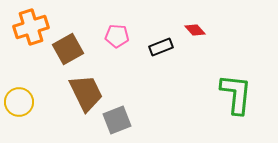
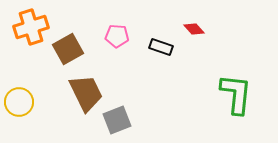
red diamond: moved 1 px left, 1 px up
black rectangle: rotated 40 degrees clockwise
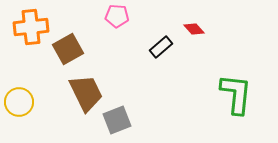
orange cross: rotated 12 degrees clockwise
pink pentagon: moved 20 px up
black rectangle: rotated 60 degrees counterclockwise
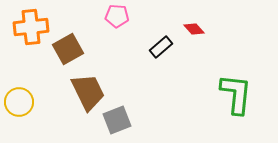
brown trapezoid: moved 2 px right, 1 px up
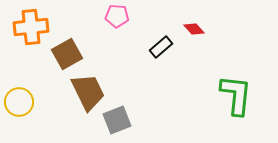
brown square: moved 1 px left, 5 px down
green L-shape: moved 1 px down
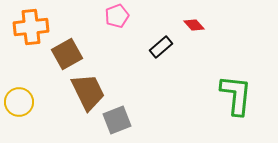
pink pentagon: rotated 25 degrees counterclockwise
red diamond: moved 4 px up
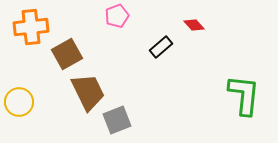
green L-shape: moved 8 px right
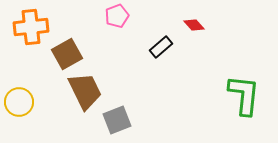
brown trapezoid: moved 3 px left, 1 px up
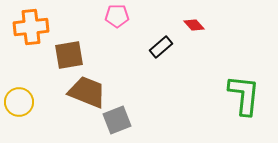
pink pentagon: rotated 20 degrees clockwise
brown square: moved 2 px right, 1 px down; rotated 20 degrees clockwise
brown trapezoid: moved 2 px right, 1 px down; rotated 42 degrees counterclockwise
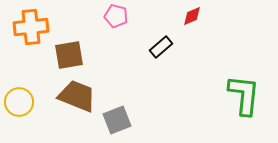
pink pentagon: moved 1 px left; rotated 15 degrees clockwise
red diamond: moved 2 px left, 9 px up; rotated 70 degrees counterclockwise
brown trapezoid: moved 10 px left, 4 px down
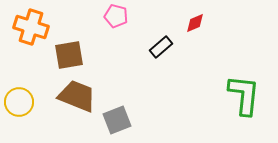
red diamond: moved 3 px right, 7 px down
orange cross: rotated 24 degrees clockwise
